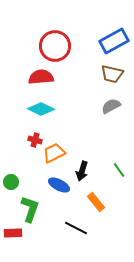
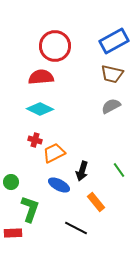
cyan diamond: moved 1 px left
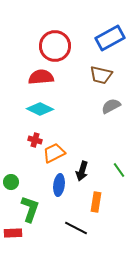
blue rectangle: moved 4 px left, 3 px up
brown trapezoid: moved 11 px left, 1 px down
blue ellipse: rotated 70 degrees clockwise
orange rectangle: rotated 48 degrees clockwise
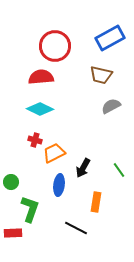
black arrow: moved 1 px right, 3 px up; rotated 12 degrees clockwise
